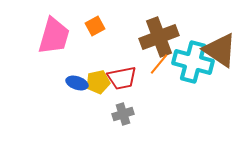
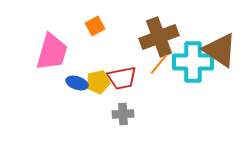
pink trapezoid: moved 2 px left, 16 px down
cyan cross: rotated 15 degrees counterclockwise
gray cross: rotated 15 degrees clockwise
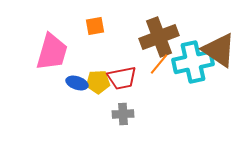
orange square: rotated 18 degrees clockwise
brown triangle: moved 1 px left
cyan cross: rotated 12 degrees counterclockwise
yellow pentagon: rotated 10 degrees clockwise
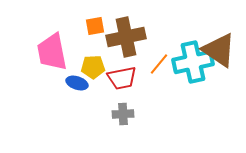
brown cross: moved 33 px left; rotated 9 degrees clockwise
pink trapezoid: rotated 153 degrees clockwise
yellow pentagon: moved 5 px left, 15 px up
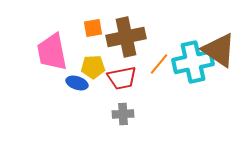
orange square: moved 2 px left, 2 px down
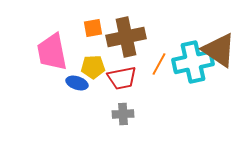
orange line: rotated 10 degrees counterclockwise
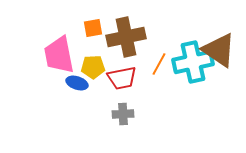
pink trapezoid: moved 7 px right, 3 px down
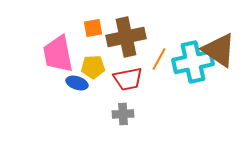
pink trapezoid: moved 1 px left, 1 px up
orange line: moved 5 px up
red trapezoid: moved 6 px right, 1 px down
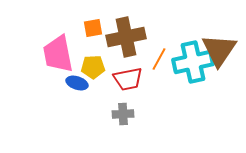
brown triangle: rotated 30 degrees clockwise
